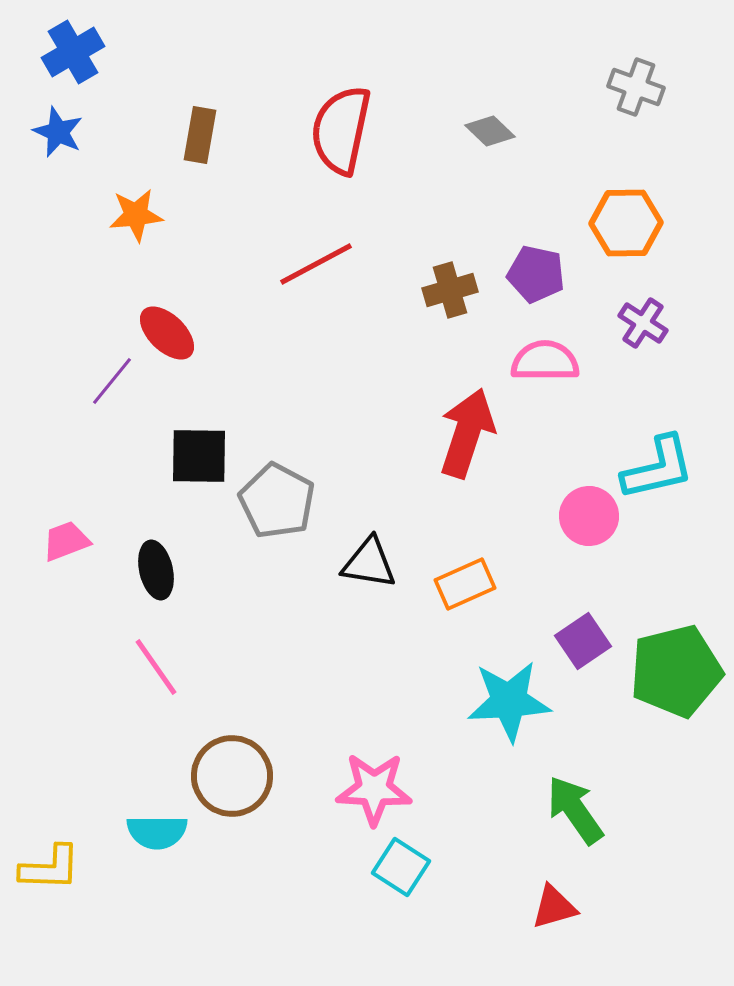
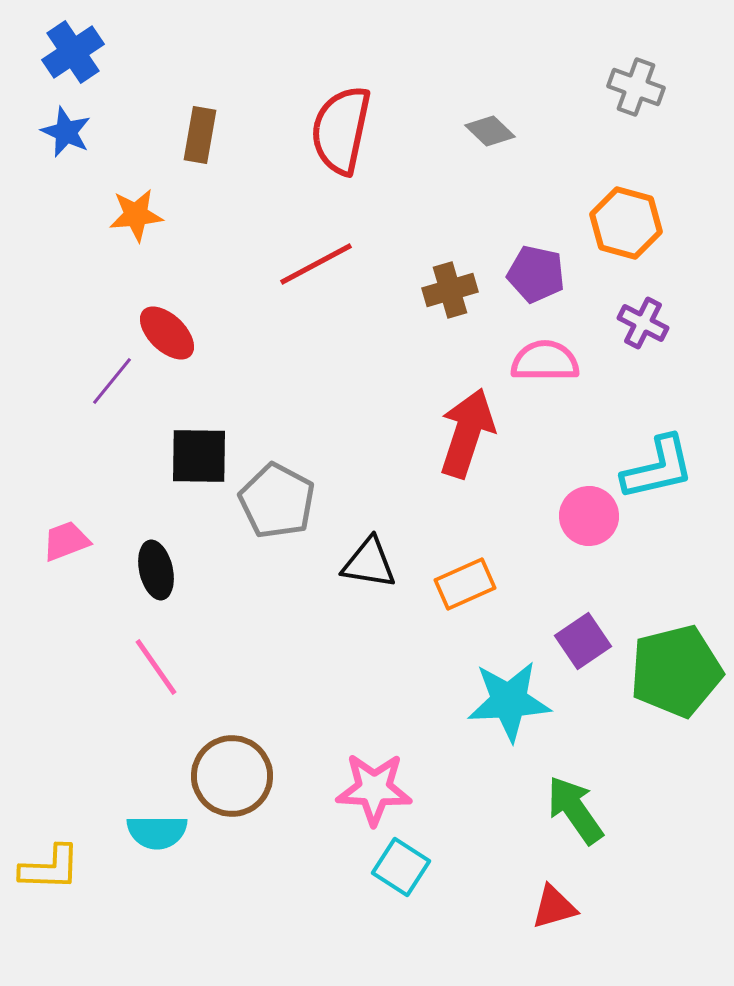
blue cross: rotated 4 degrees counterclockwise
blue star: moved 8 px right
orange hexagon: rotated 16 degrees clockwise
purple cross: rotated 6 degrees counterclockwise
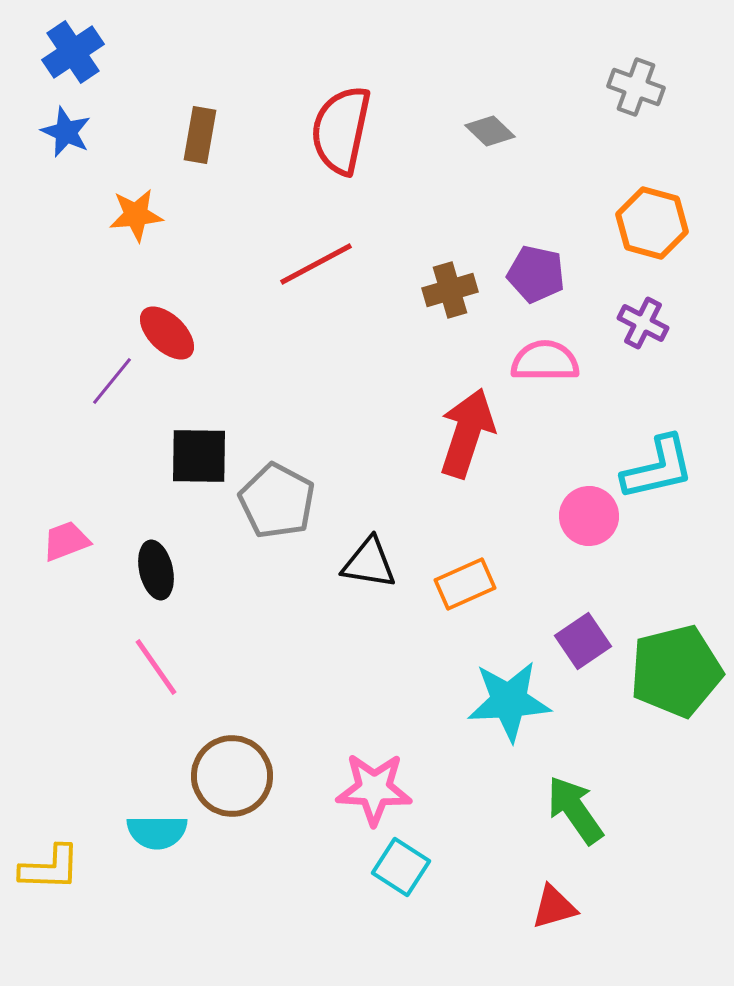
orange hexagon: moved 26 px right
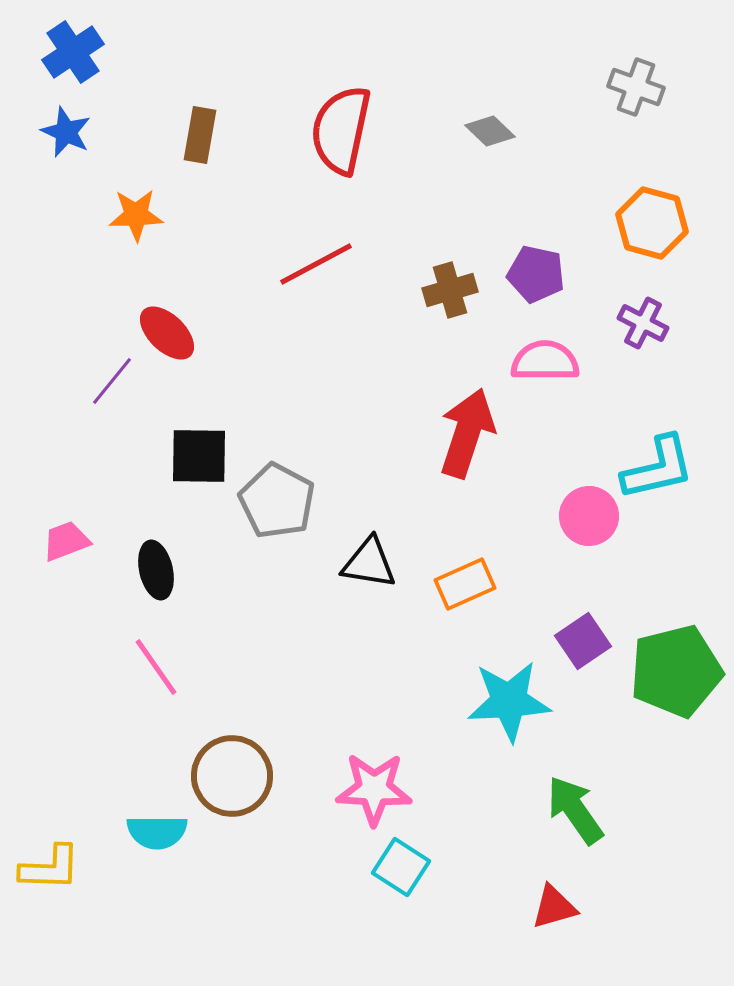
orange star: rotated 4 degrees clockwise
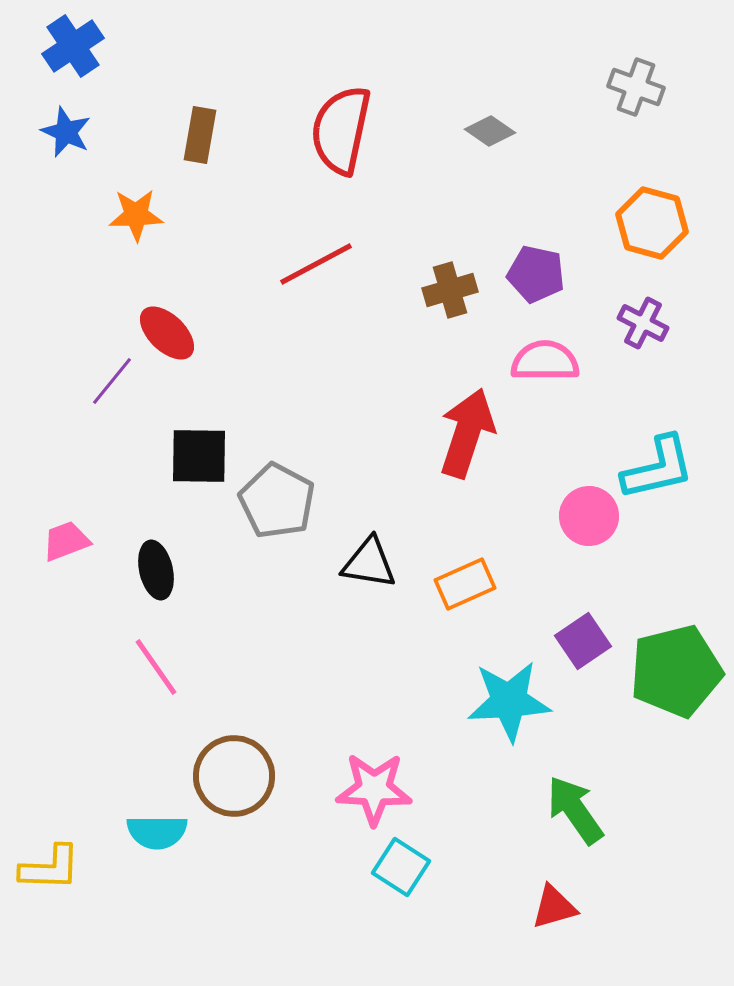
blue cross: moved 6 px up
gray diamond: rotated 9 degrees counterclockwise
brown circle: moved 2 px right
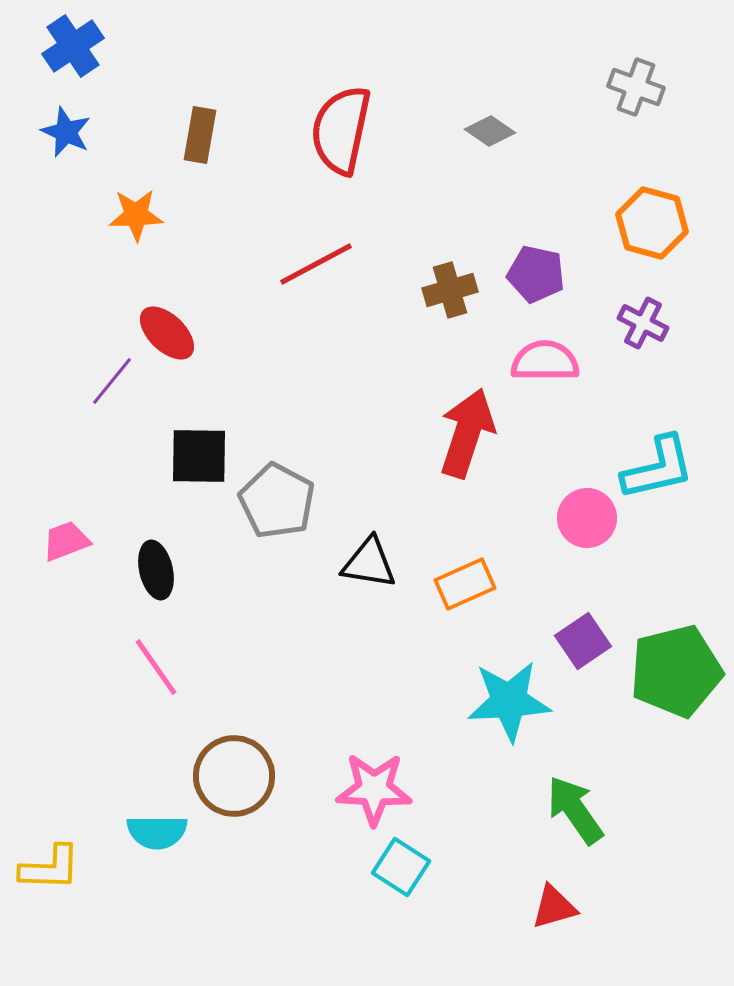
pink circle: moved 2 px left, 2 px down
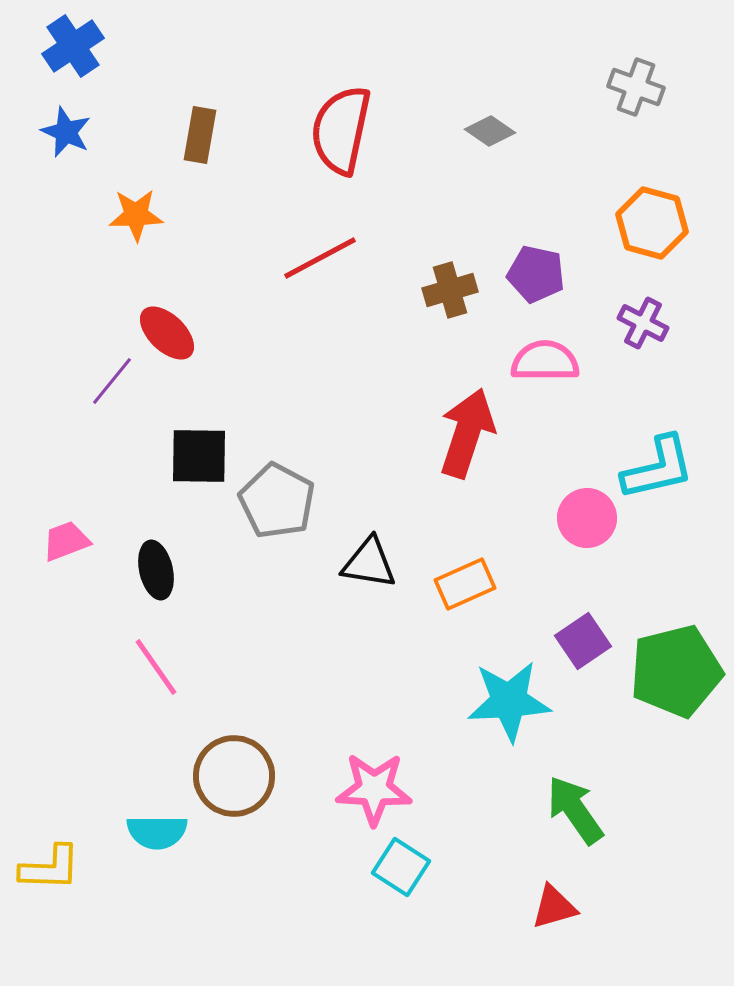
red line: moved 4 px right, 6 px up
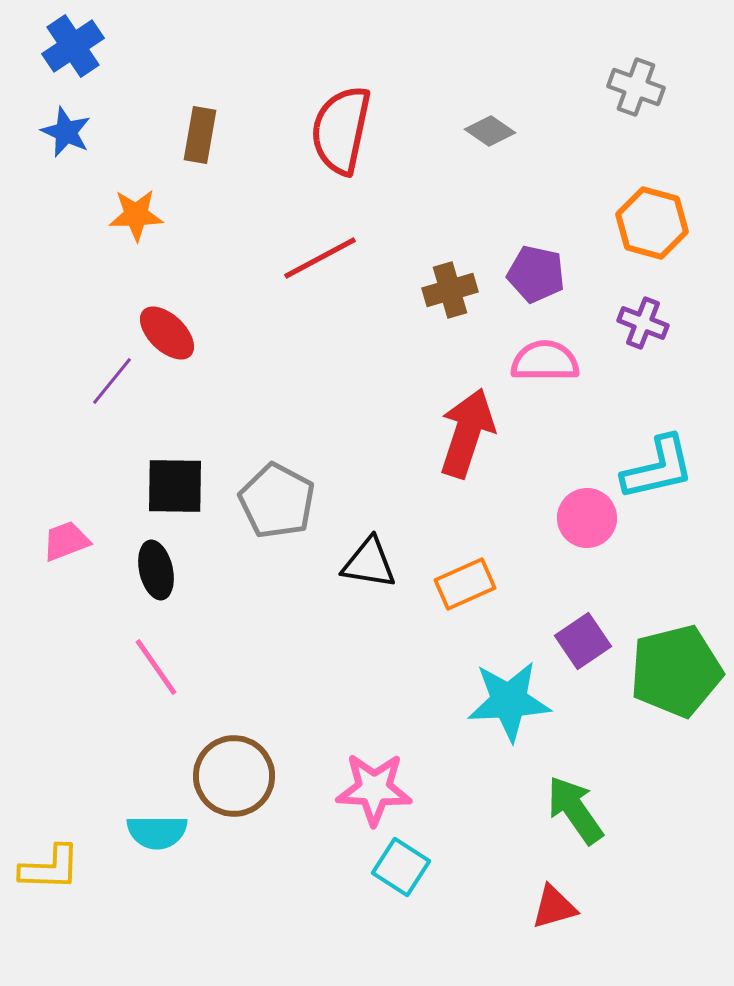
purple cross: rotated 6 degrees counterclockwise
black square: moved 24 px left, 30 px down
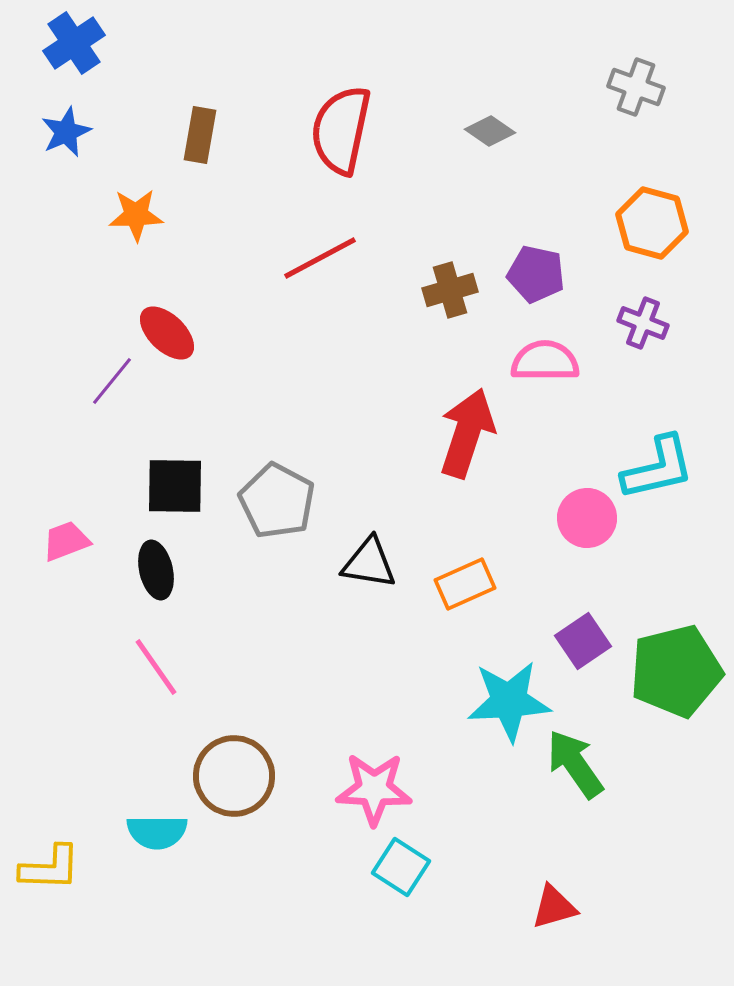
blue cross: moved 1 px right, 3 px up
blue star: rotated 24 degrees clockwise
green arrow: moved 46 px up
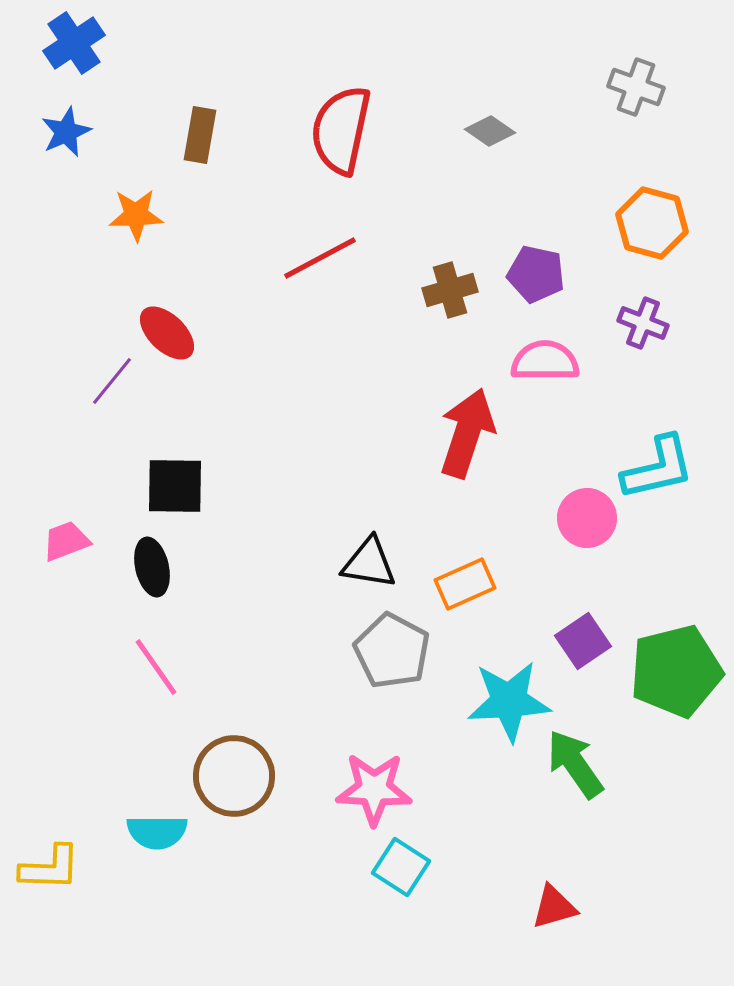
gray pentagon: moved 115 px right, 150 px down
black ellipse: moved 4 px left, 3 px up
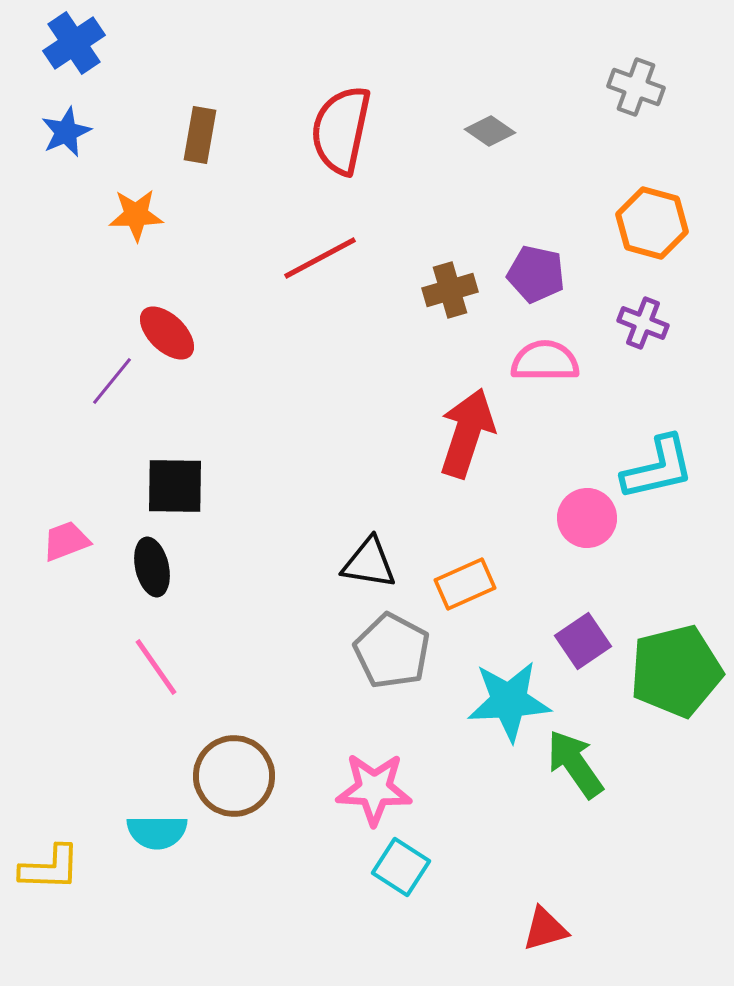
red triangle: moved 9 px left, 22 px down
